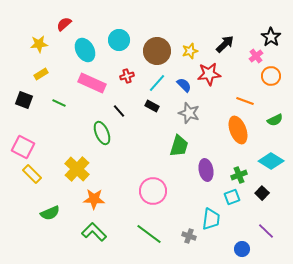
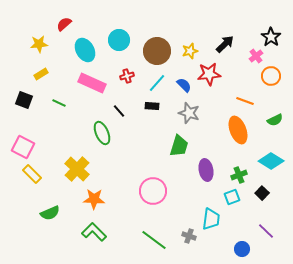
black rectangle at (152, 106): rotated 24 degrees counterclockwise
green line at (149, 234): moved 5 px right, 6 px down
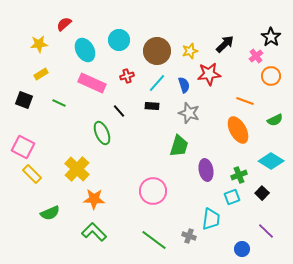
blue semicircle at (184, 85): rotated 28 degrees clockwise
orange ellipse at (238, 130): rotated 8 degrees counterclockwise
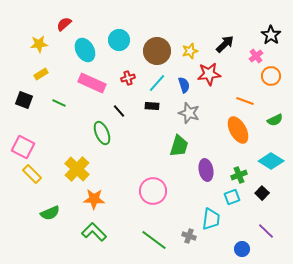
black star at (271, 37): moved 2 px up
red cross at (127, 76): moved 1 px right, 2 px down
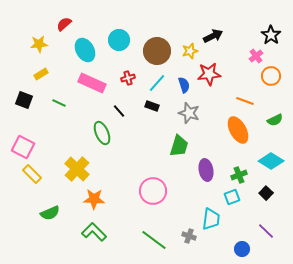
black arrow at (225, 44): moved 12 px left, 8 px up; rotated 18 degrees clockwise
black rectangle at (152, 106): rotated 16 degrees clockwise
black square at (262, 193): moved 4 px right
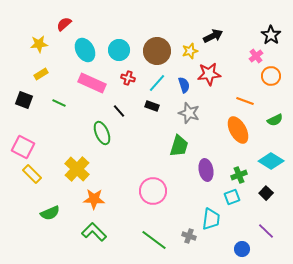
cyan circle at (119, 40): moved 10 px down
red cross at (128, 78): rotated 32 degrees clockwise
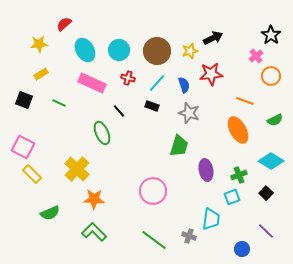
black arrow at (213, 36): moved 2 px down
red star at (209, 74): moved 2 px right
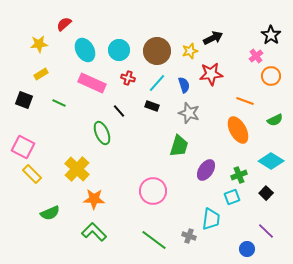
purple ellipse at (206, 170): rotated 45 degrees clockwise
blue circle at (242, 249): moved 5 px right
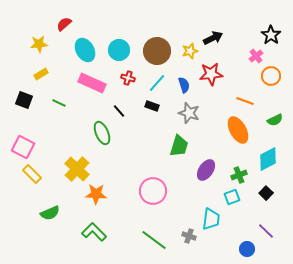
cyan diamond at (271, 161): moved 3 px left, 2 px up; rotated 60 degrees counterclockwise
orange star at (94, 199): moved 2 px right, 5 px up
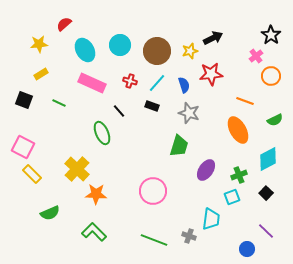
cyan circle at (119, 50): moved 1 px right, 5 px up
red cross at (128, 78): moved 2 px right, 3 px down
green line at (154, 240): rotated 16 degrees counterclockwise
